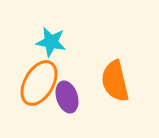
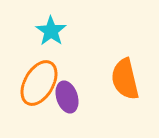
cyan star: moved 11 px up; rotated 24 degrees clockwise
orange semicircle: moved 10 px right, 2 px up
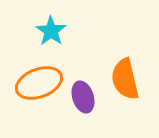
orange ellipse: rotated 39 degrees clockwise
purple ellipse: moved 16 px right
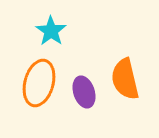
orange ellipse: rotated 54 degrees counterclockwise
purple ellipse: moved 1 px right, 5 px up
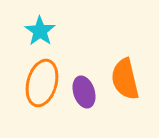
cyan star: moved 11 px left
orange ellipse: moved 3 px right
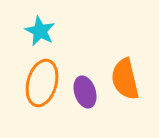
cyan star: rotated 8 degrees counterclockwise
purple ellipse: moved 1 px right
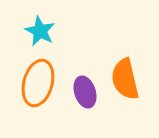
orange ellipse: moved 4 px left
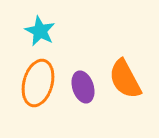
orange semicircle: rotated 15 degrees counterclockwise
purple ellipse: moved 2 px left, 5 px up
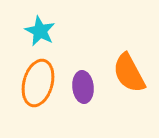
orange semicircle: moved 4 px right, 6 px up
purple ellipse: rotated 12 degrees clockwise
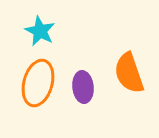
orange semicircle: rotated 9 degrees clockwise
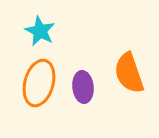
orange ellipse: moved 1 px right
